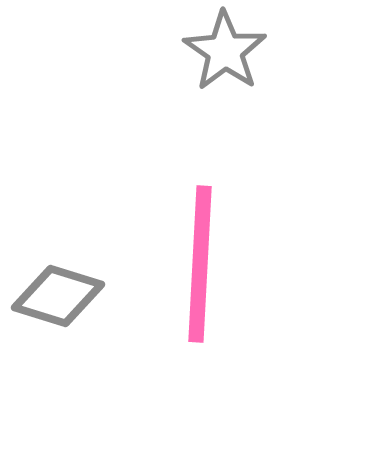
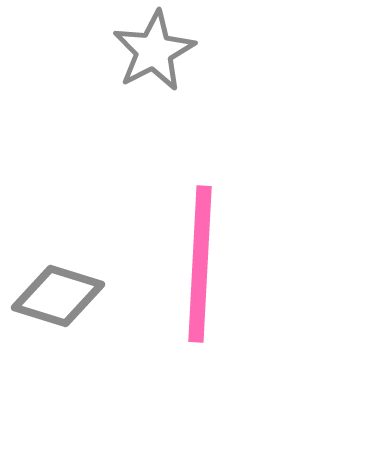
gray star: moved 71 px left; rotated 10 degrees clockwise
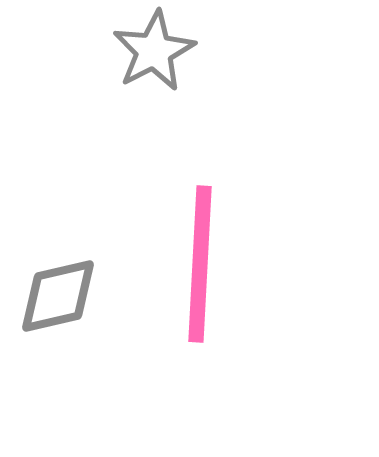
gray diamond: rotated 30 degrees counterclockwise
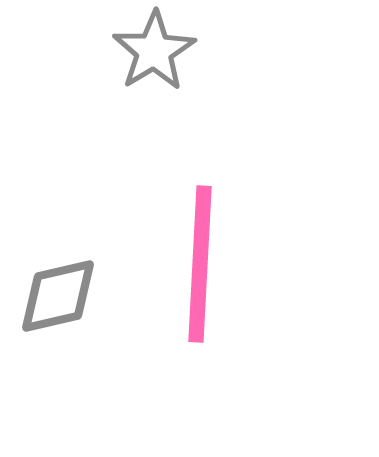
gray star: rotated 4 degrees counterclockwise
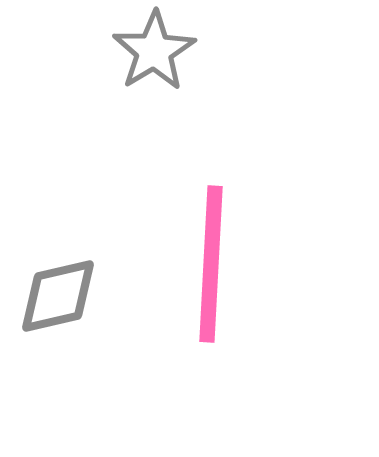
pink line: moved 11 px right
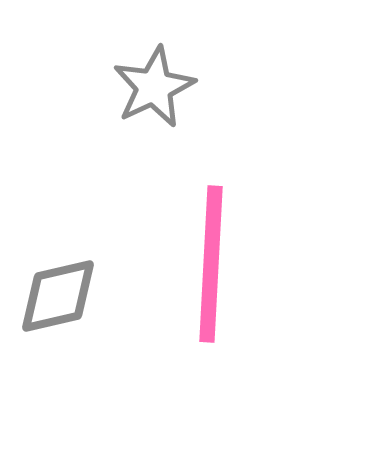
gray star: moved 36 px down; rotated 6 degrees clockwise
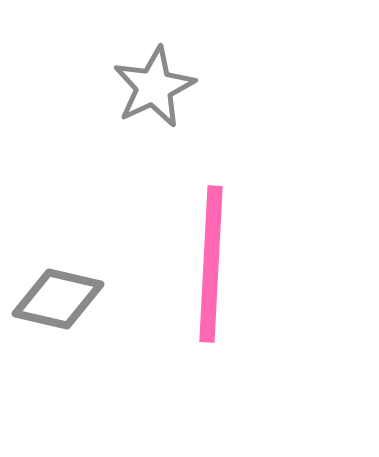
gray diamond: moved 3 px down; rotated 26 degrees clockwise
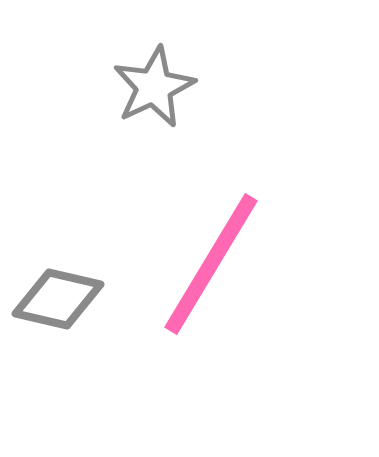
pink line: rotated 28 degrees clockwise
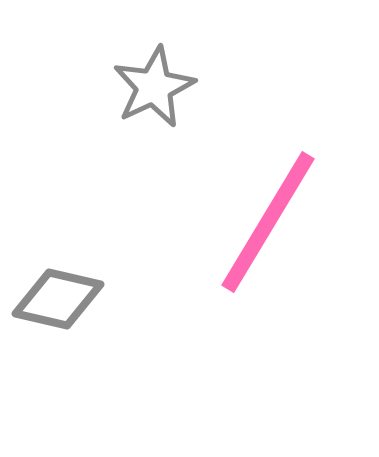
pink line: moved 57 px right, 42 px up
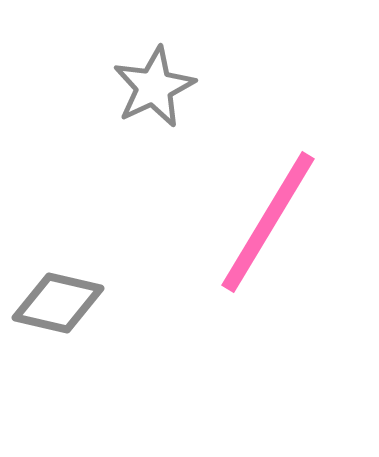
gray diamond: moved 4 px down
